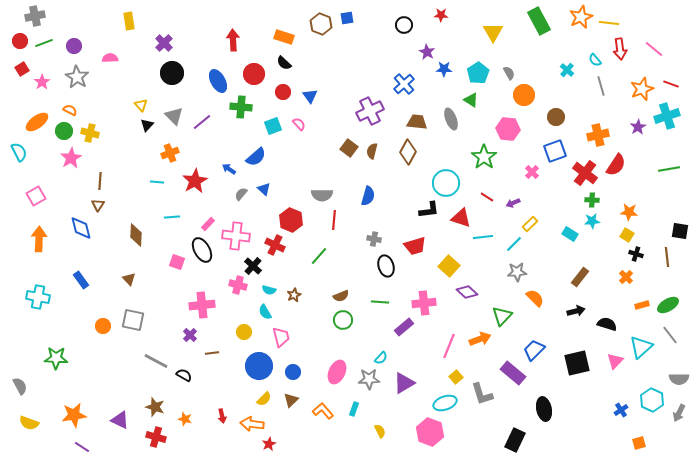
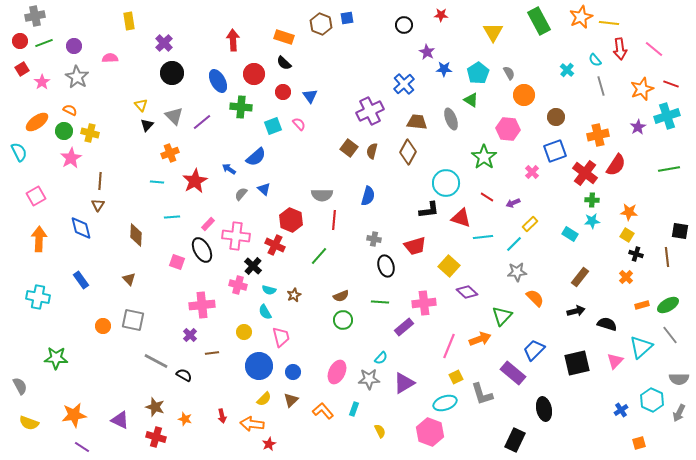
yellow square at (456, 377): rotated 16 degrees clockwise
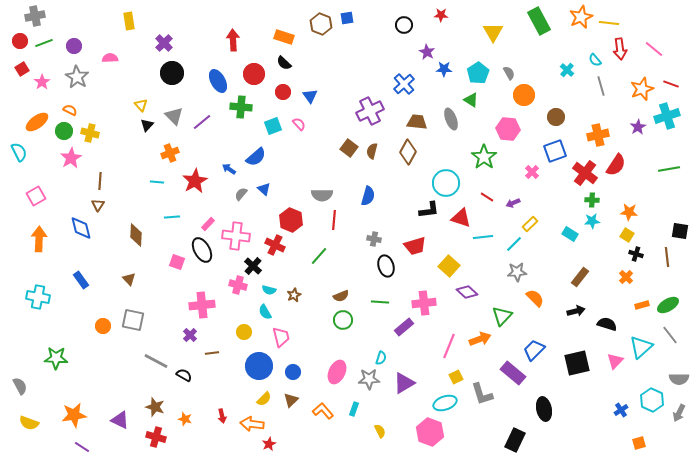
cyan semicircle at (381, 358): rotated 24 degrees counterclockwise
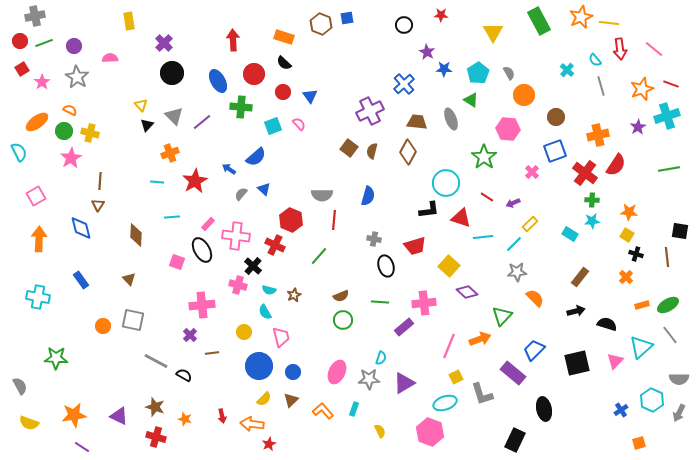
purple triangle at (120, 420): moved 1 px left, 4 px up
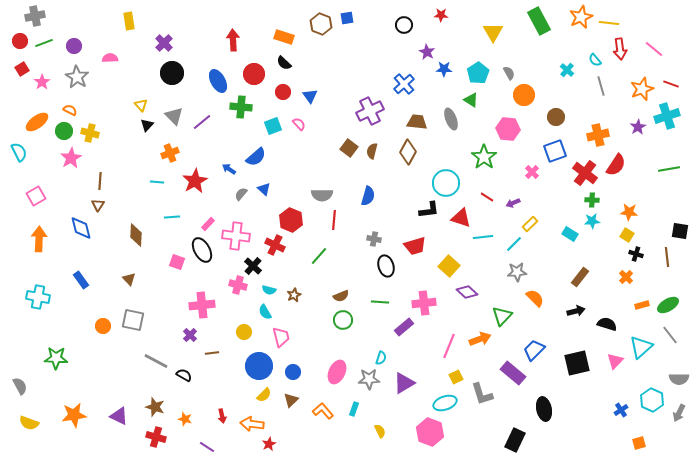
yellow semicircle at (264, 399): moved 4 px up
purple line at (82, 447): moved 125 px right
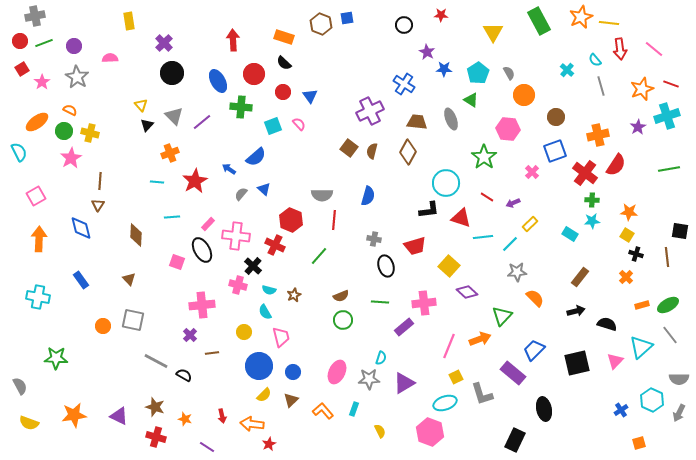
blue cross at (404, 84): rotated 15 degrees counterclockwise
cyan line at (514, 244): moved 4 px left
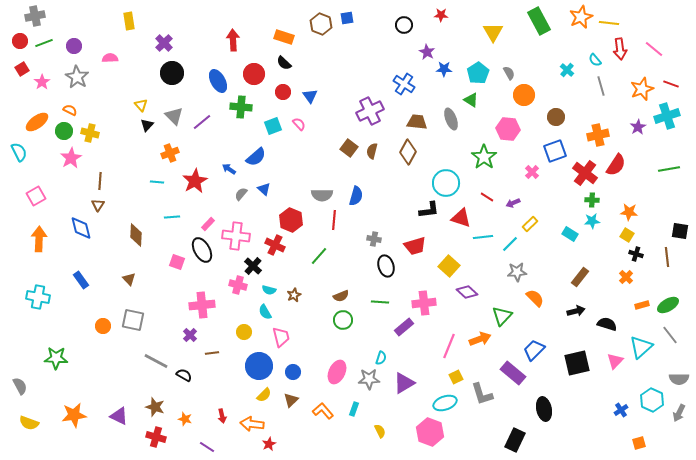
blue semicircle at (368, 196): moved 12 px left
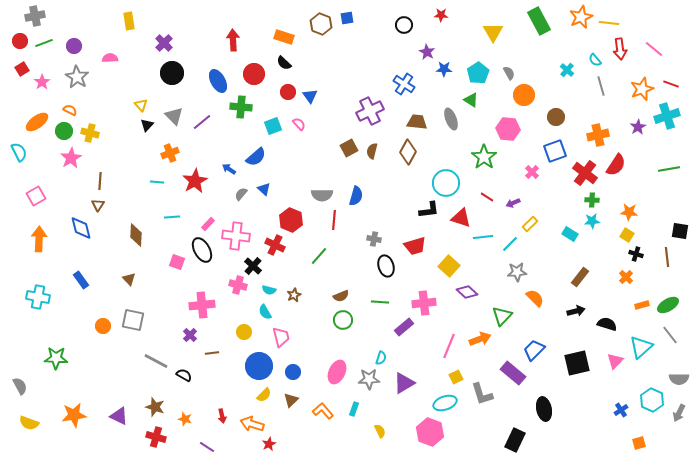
red circle at (283, 92): moved 5 px right
brown square at (349, 148): rotated 24 degrees clockwise
orange arrow at (252, 424): rotated 10 degrees clockwise
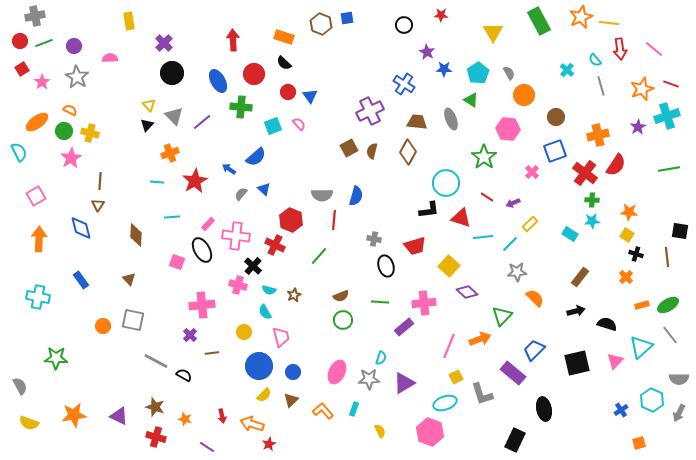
yellow triangle at (141, 105): moved 8 px right
